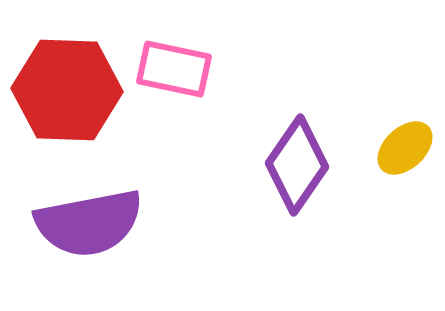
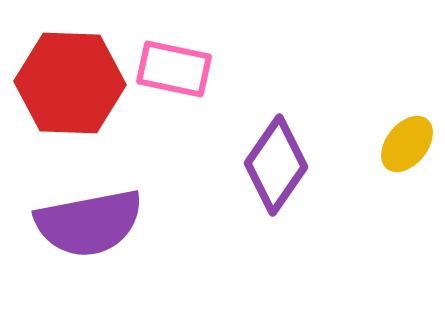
red hexagon: moved 3 px right, 7 px up
yellow ellipse: moved 2 px right, 4 px up; rotated 8 degrees counterclockwise
purple diamond: moved 21 px left
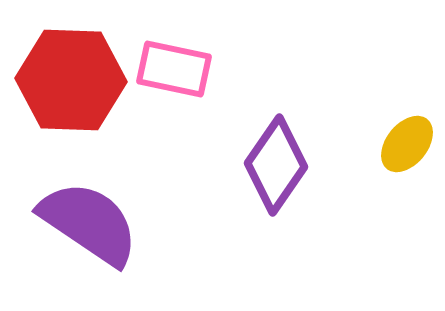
red hexagon: moved 1 px right, 3 px up
purple semicircle: rotated 135 degrees counterclockwise
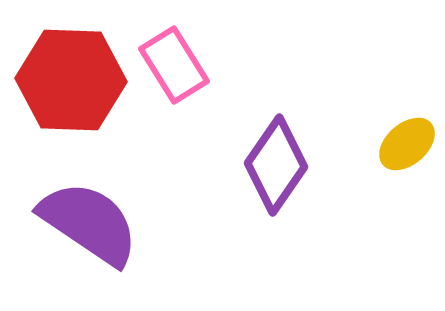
pink rectangle: moved 4 px up; rotated 46 degrees clockwise
yellow ellipse: rotated 10 degrees clockwise
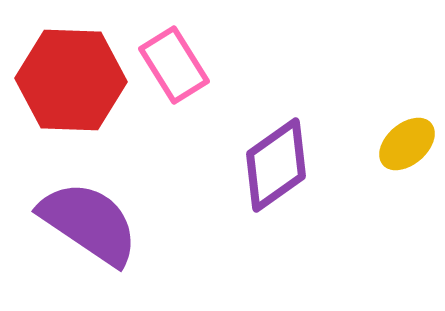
purple diamond: rotated 20 degrees clockwise
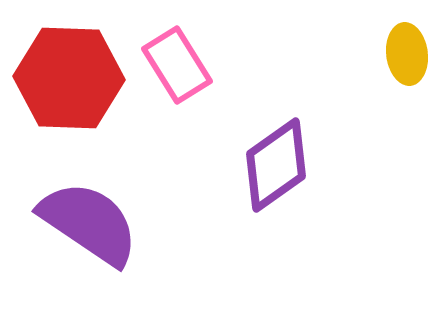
pink rectangle: moved 3 px right
red hexagon: moved 2 px left, 2 px up
yellow ellipse: moved 90 px up; rotated 56 degrees counterclockwise
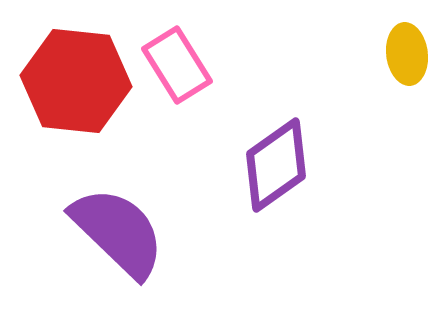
red hexagon: moved 7 px right, 3 px down; rotated 4 degrees clockwise
purple semicircle: moved 29 px right, 9 px down; rotated 10 degrees clockwise
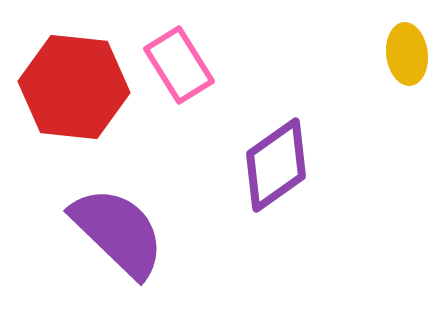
pink rectangle: moved 2 px right
red hexagon: moved 2 px left, 6 px down
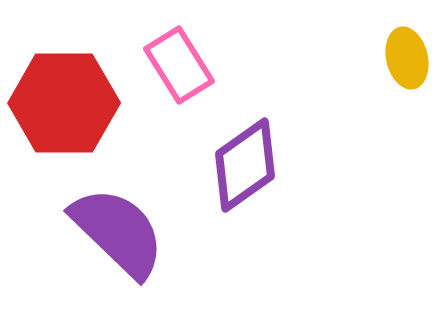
yellow ellipse: moved 4 px down; rotated 6 degrees counterclockwise
red hexagon: moved 10 px left, 16 px down; rotated 6 degrees counterclockwise
purple diamond: moved 31 px left
